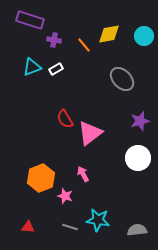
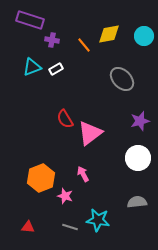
purple cross: moved 2 px left
gray semicircle: moved 28 px up
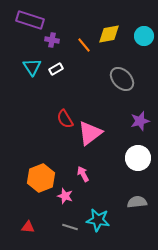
cyan triangle: rotated 42 degrees counterclockwise
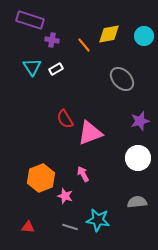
pink triangle: rotated 16 degrees clockwise
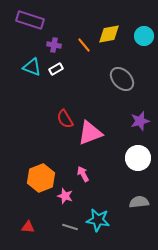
purple cross: moved 2 px right, 5 px down
cyan triangle: rotated 36 degrees counterclockwise
gray semicircle: moved 2 px right
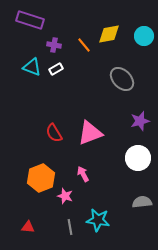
red semicircle: moved 11 px left, 14 px down
gray semicircle: moved 3 px right
gray line: rotated 63 degrees clockwise
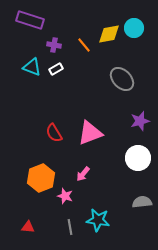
cyan circle: moved 10 px left, 8 px up
pink arrow: rotated 112 degrees counterclockwise
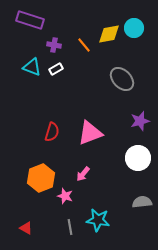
red semicircle: moved 2 px left, 1 px up; rotated 132 degrees counterclockwise
red triangle: moved 2 px left, 1 px down; rotated 24 degrees clockwise
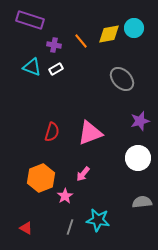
orange line: moved 3 px left, 4 px up
pink star: rotated 21 degrees clockwise
gray line: rotated 28 degrees clockwise
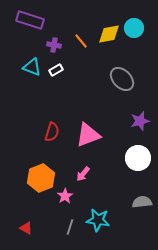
white rectangle: moved 1 px down
pink triangle: moved 2 px left, 2 px down
